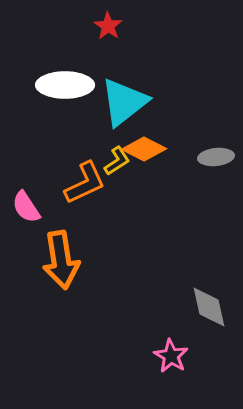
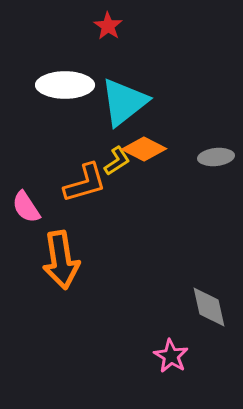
orange L-shape: rotated 9 degrees clockwise
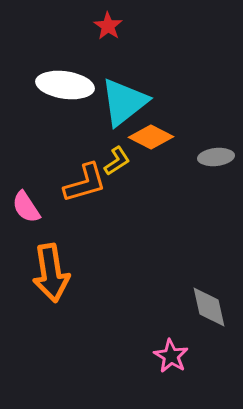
white ellipse: rotated 8 degrees clockwise
orange diamond: moved 7 px right, 12 px up
orange arrow: moved 10 px left, 13 px down
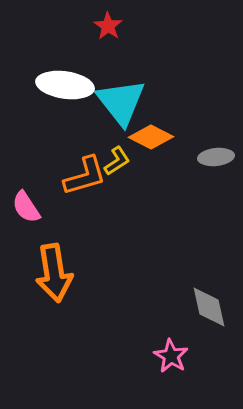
cyan triangle: moved 3 px left; rotated 30 degrees counterclockwise
orange L-shape: moved 7 px up
orange arrow: moved 3 px right
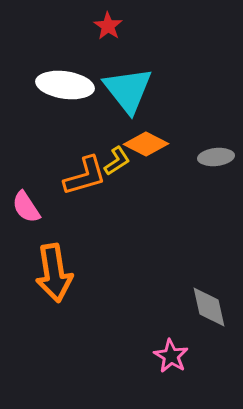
cyan triangle: moved 7 px right, 12 px up
orange diamond: moved 5 px left, 7 px down
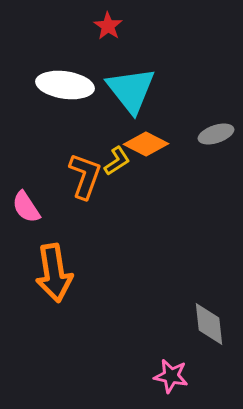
cyan triangle: moved 3 px right
gray ellipse: moved 23 px up; rotated 12 degrees counterclockwise
orange L-shape: rotated 54 degrees counterclockwise
gray diamond: moved 17 px down; rotated 6 degrees clockwise
pink star: moved 20 px down; rotated 20 degrees counterclockwise
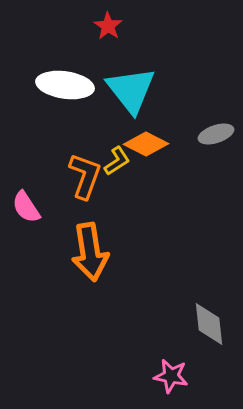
orange arrow: moved 36 px right, 21 px up
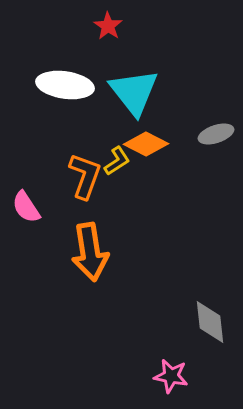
cyan triangle: moved 3 px right, 2 px down
gray diamond: moved 1 px right, 2 px up
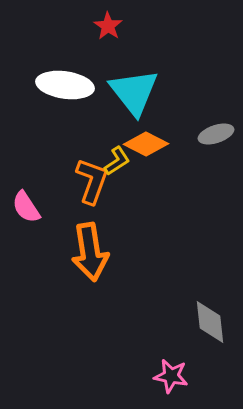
orange L-shape: moved 7 px right, 5 px down
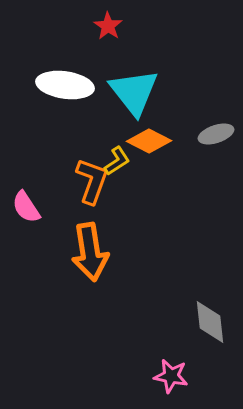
orange diamond: moved 3 px right, 3 px up
